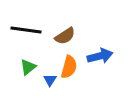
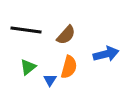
brown semicircle: moved 1 px right, 1 px up; rotated 15 degrees counterclockwise
blue arrow: moved 6 px right, 2 px up
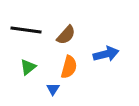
blue triangle: moved 3 px right, 9 px down
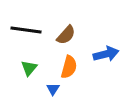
green triangle: moved 1 px right, 1 px down; rotated 12 degrees counterclockwise
